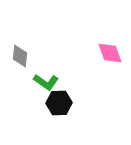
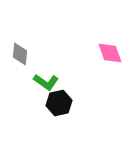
gray diamond: moved 2 px up
black hexagon: rotated 10 degrees counterclockwise
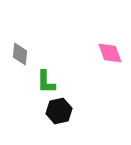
green L-shape: rotated 55 degrees clockwise
black hexagon: moved 8 px down
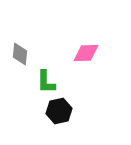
pink diamond: moved 24 px left; rotated 72 degrees counterclockwise
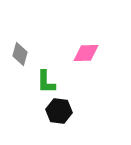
gray diamond: rotated 10 degrees clockwise
black hexagon: rotated 20 degrees clockwise
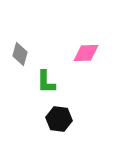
black hexagon: moved 8 px down
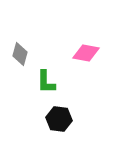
pink diamond: rotated 12 degrees clockwise
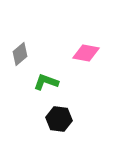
gray diamond: rotated 35 degrees clockwise
green L-shape: rotated 110 degrees clockwise
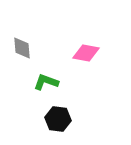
gray diamond: moved 2 px right, 6 px up; rotated 55 degrees counterclockwise
black hexagon: moved 1 px left
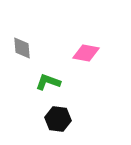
green L-shape: moved 2 px right
